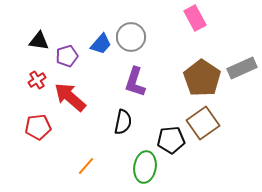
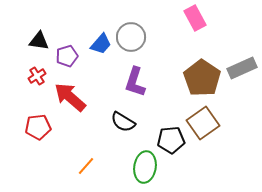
red cross: moved 4 px up
black semicircle: rotated 110 degrees clockwise
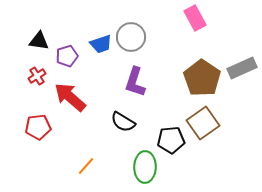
blue trapezoid: rotated 30 degrees clockwise
green ellipse: rotated 8 degrees counterclockwise
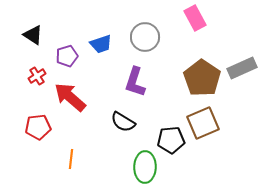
gray circle: moved 14 px right
black triangle: moved 6 px left, 6 px up; rotated 25 degrees clockwise
brown square: rotated 12 degrees clockwise
orange line: moved 15 px left, 7 px up; rotated 36 degrees counterclockwise
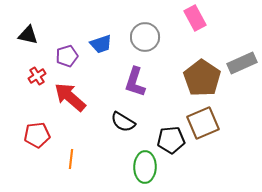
black triangle: moved 5 px left; rotated 20 degrees counterclockwise
gray rectangle: moved 5 px up
red pentagon: moved 1 px left, 8 px down
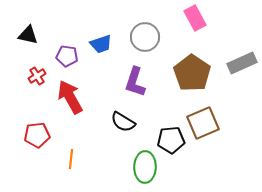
purple pentagon: rotated 25 degrees clockwise
brown pentagon: moved 10 px left, 5 px up
red arrow: rotated 20 degrees clockwise
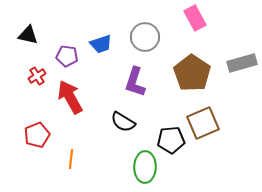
gray rectangle: rotated 8 degrees clockwise
red pentagon: rotated 15 degrees counterclockwise
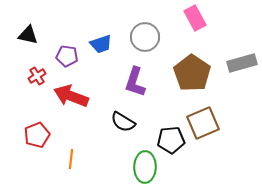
red arrow: moved 1 px right, 1 px up; rotated 40 degrees counterclockwise
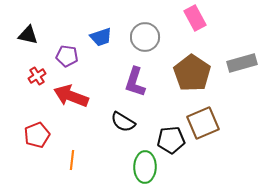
blue trapezoid: moved 7 px up
orange line: moved 1 px right, 1 px down
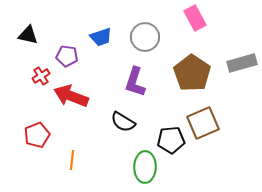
red cross: moved 4 px right
